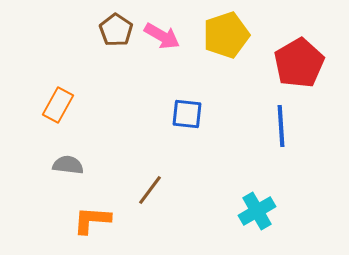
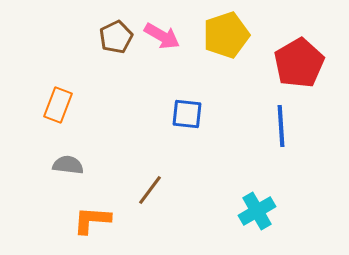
brown pentagon: moved 7 px down; rotated 12 degrees clockwise
orange rectangle: rotated 8 degrees counterclockwise
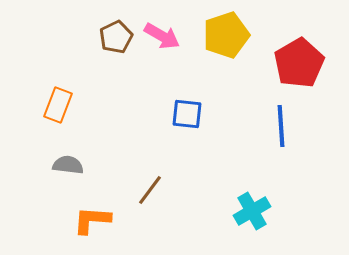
cyan cross: moved 5 px left
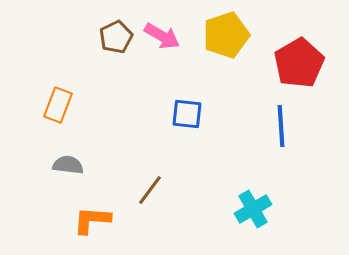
cyan cross: moved 1 px right, 2 px up
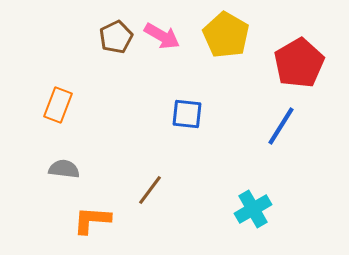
yellow pentagon: rotated 24 degrees counterclockwise
blue line: rotated 36 degrees clockwise
gray semicircle: moved 4 px left, 4 px down
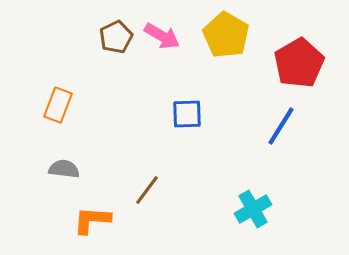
blue square: rotated 8 degrees counterclockwise
brown line: moved 3 px left
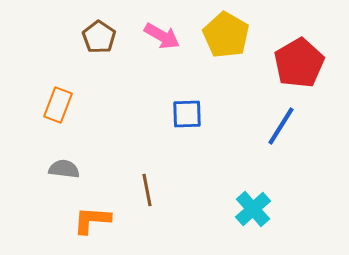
brown pentagon: moved 17 px left; rotated 12 degrees counterclockwise
brown line: rotated 48 degrees counterclockwise
cyan cross: rotated 12 degrees counterclockwise
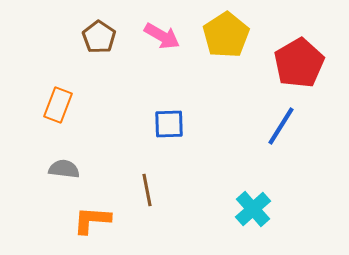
yellow pentagon: rotated 9 degrees clockwise
blue square: moved 18 px left, 10 px down
